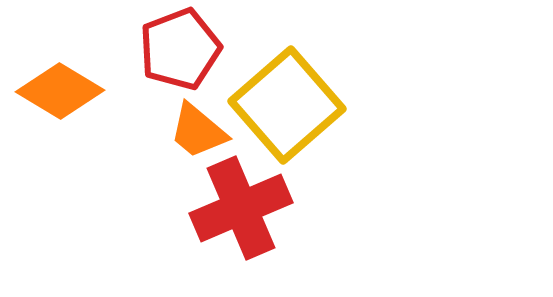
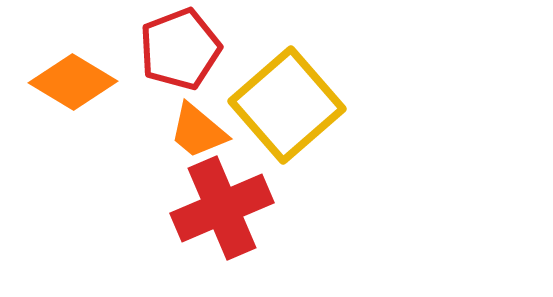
orange diamond: moved 13 px right, 9 px up
red cross: moved 19 px left
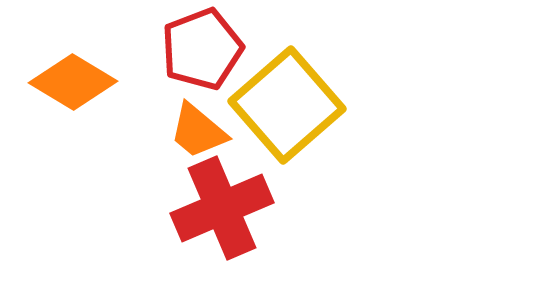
red pentagon: moved 22 px right
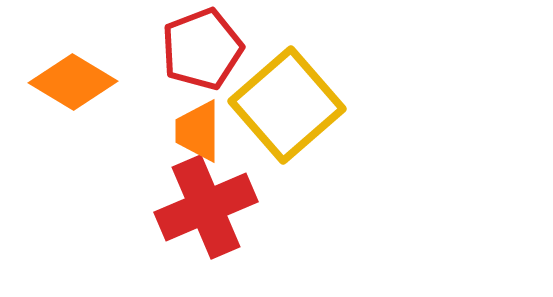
orange trapezoid: rotated 50 degrees clockwise
red cross: moved 16 px left, 1 px up
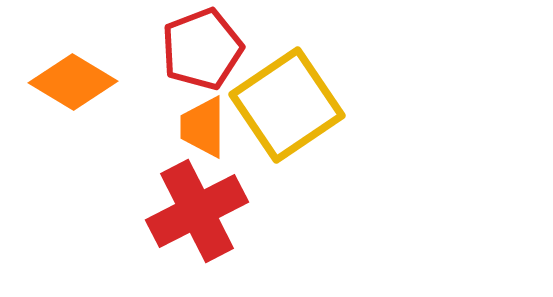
yellow square: rotated 7 degrees clockwise
orange trapezoid: moved 5 px right, 4 px up
red cross: moved 9 px left, 4 px down; rotated 4 degrees counterclockwise
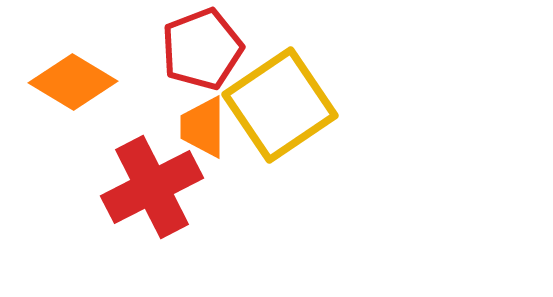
yellow square: moved 7 px left
red cross: moved 45 px left, 24 px up
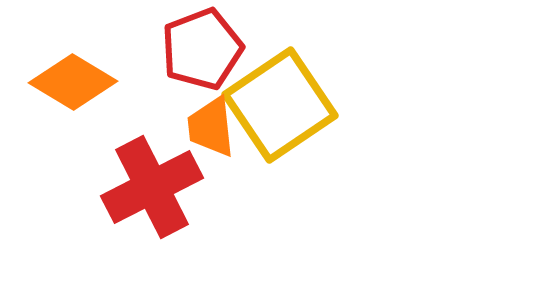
orange trapezoid: moved 8 px right; rotated 6 degrees counterclockwise
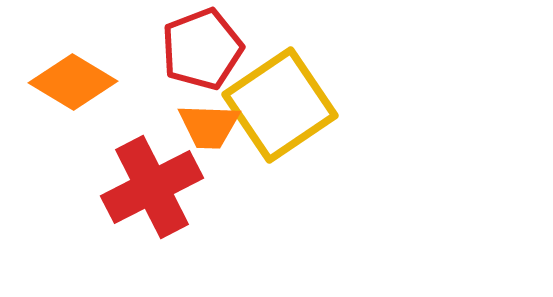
orange trapezoid: moved 2 px left, 1 px up; rotated 82 degrees counterclockwise
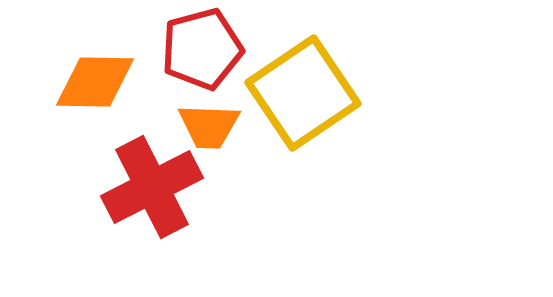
red pentagon: rotated 6 degrees clockwise
orange diamond: moved 22 px right; rotated 30 degrees counterclockwise
yellow square: moved 23 px right, 12 px up
